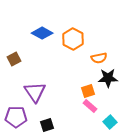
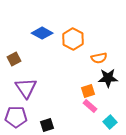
purple triangle: moved 9 px left, 4 px up
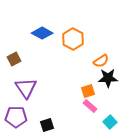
orange semicircle: moved 2 px right, 3 px down; rotated 21 degrees counterclockwise
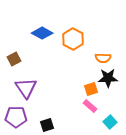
orange semicircle: moved 2 px right, 3 px up; rotated 35 degrees clockwise
orange square: moved 3 px right, 2 px up
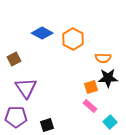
orange square: moved 2 px up
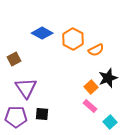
orange semicircle: moved 7 px left, 8 px up; rotated 28 degrees counterclockwise
black star: rotated 18 degrees counterclockwise
orange square: rotated 24 degrees counterclockwise
black square: moved 5 px left, 11 px up; rotated 24 degrees clockwise
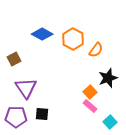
blue diamond: moved 1 px down
orange semicircle: rotated 28 degrees counterclockwise
orange square: moved 1 px left, 5 px down
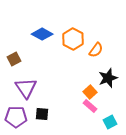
cyan square: rotated 16 degrees clockwise
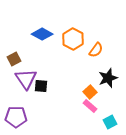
purple triangle: moved 9 px up
black square: moved 1 px left, 28 px up
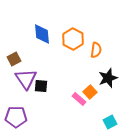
blue diamond: rotated 55 degrees clockwise
orange semicircle: rotated 28 degrees counterclockwise
pink rectangle: moved 11 px left, 7 px up
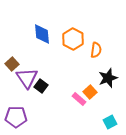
brown square: moved 2 px left, 5 px down; rotated 16 degrees counterclockwise
purple triangle: moved 1 px right, 1 px up
black square: rotated 32 degrees clockwise
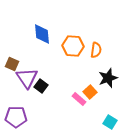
orange hexagon: moved 7 px down; rotated 25 degrees counterclockwise
brown square: rotated 24 degrees counterclockwise
cyan square: rotated 32 degrees counterclockwise
